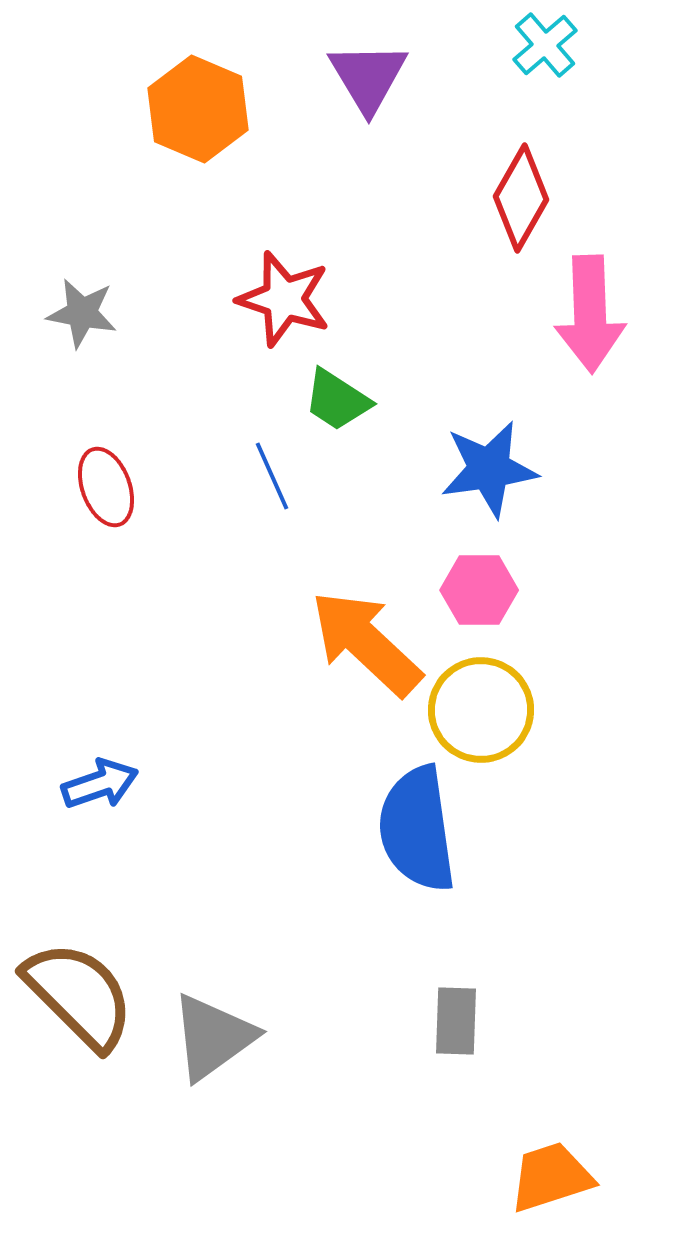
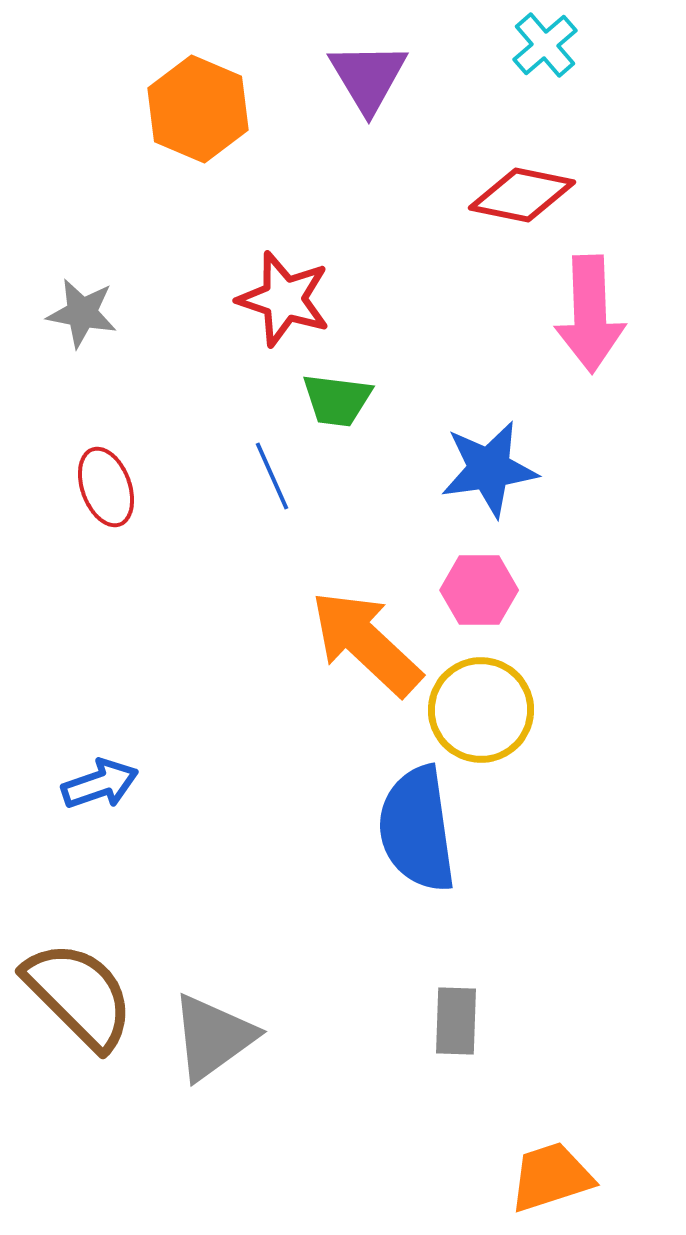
red diamond: moved 1 px right, 3 px up; rotated 72 degrees clockwise
green trapezoid: rotated 26 degrees counterclockwise
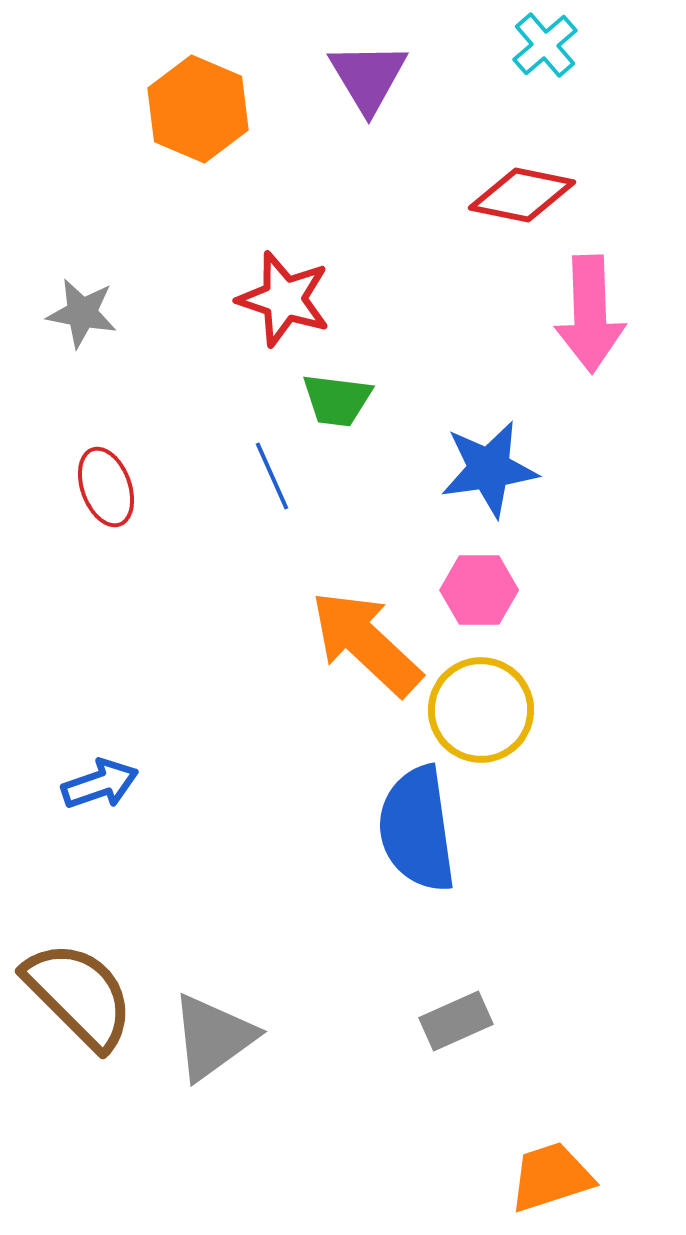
gray rectangle: rotated 64 degrees clockwise
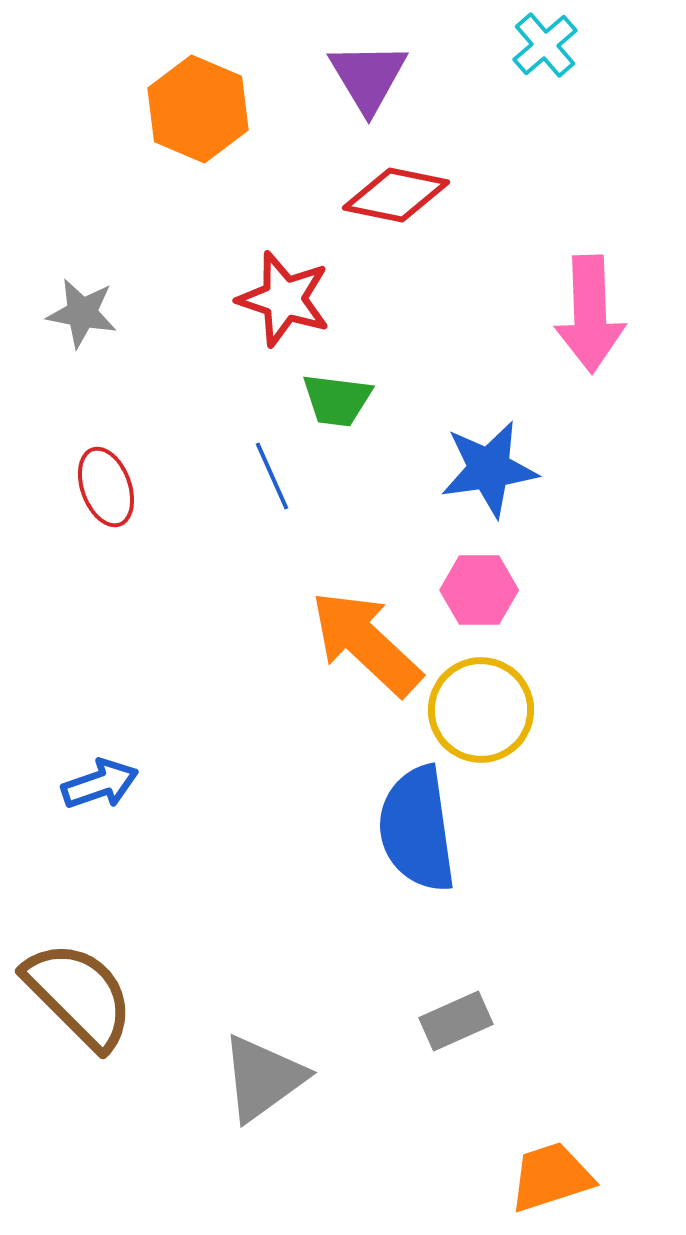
red diamond: moved 126 px left
gray triangle: moved 50 px right, 41 px down
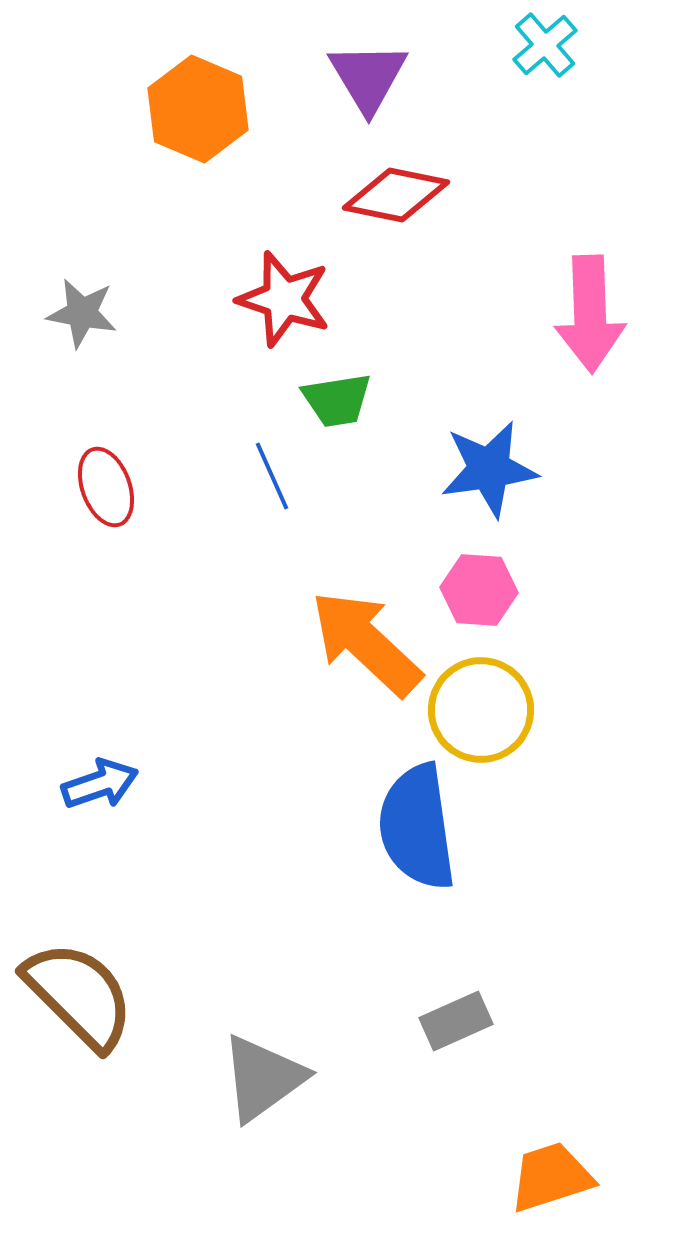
green trapezoid: rotated 16 degrees counterclockwise
pink hexagon: rotated 4 degrees clockwise
blue semicircle: moved 2 px up
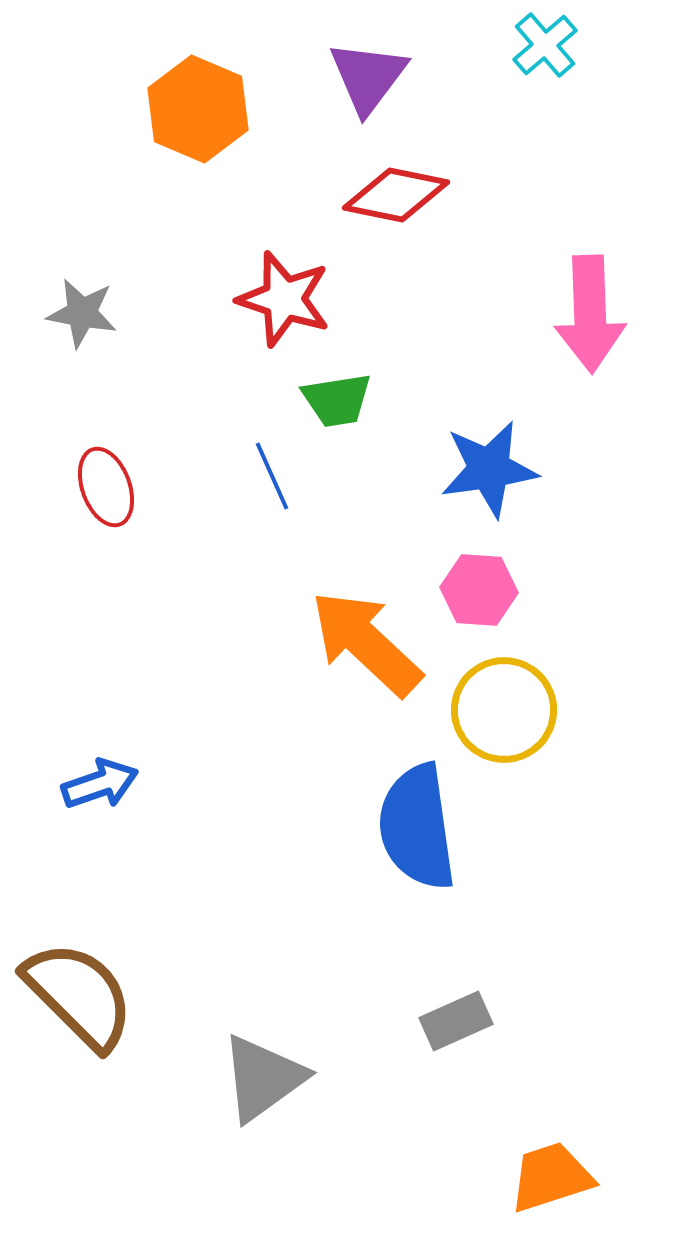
purple triangle: rotated 8 degrees clockwise
yellow circle: moved 23 px right
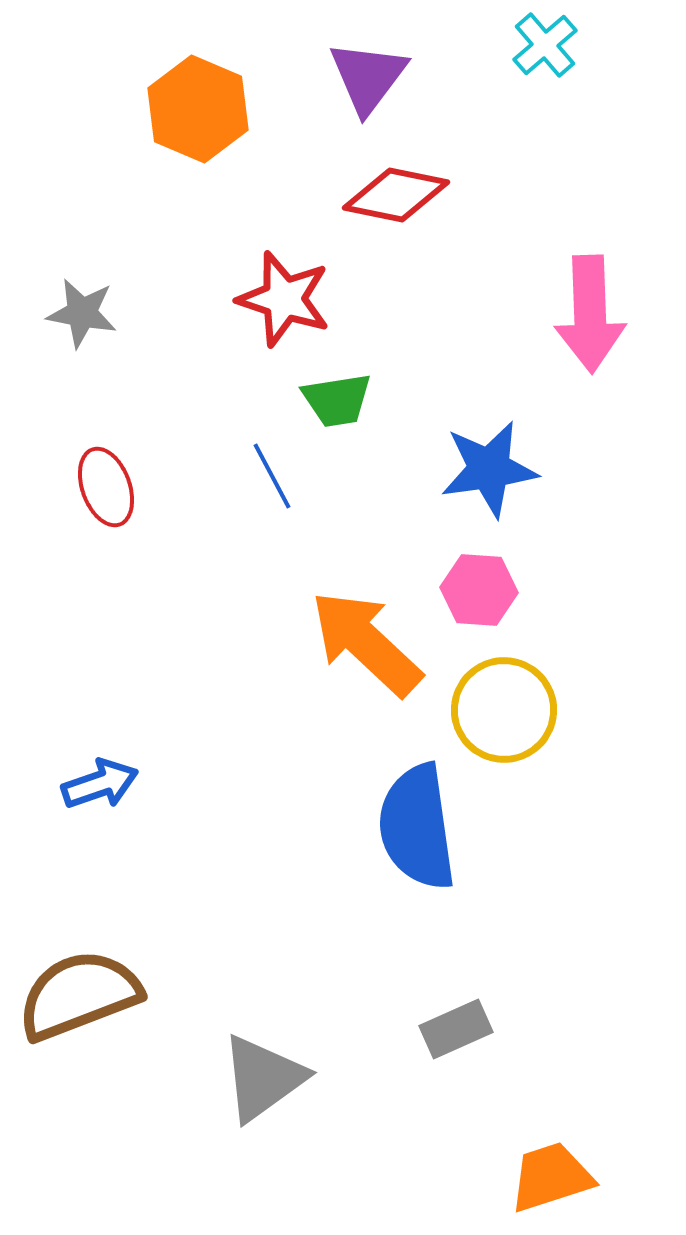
blue line: rotated 4 degrees counterclockwise
brown semicircle: rotated 66 degrees counterclockwise
gray rectangle: moved 8 px down
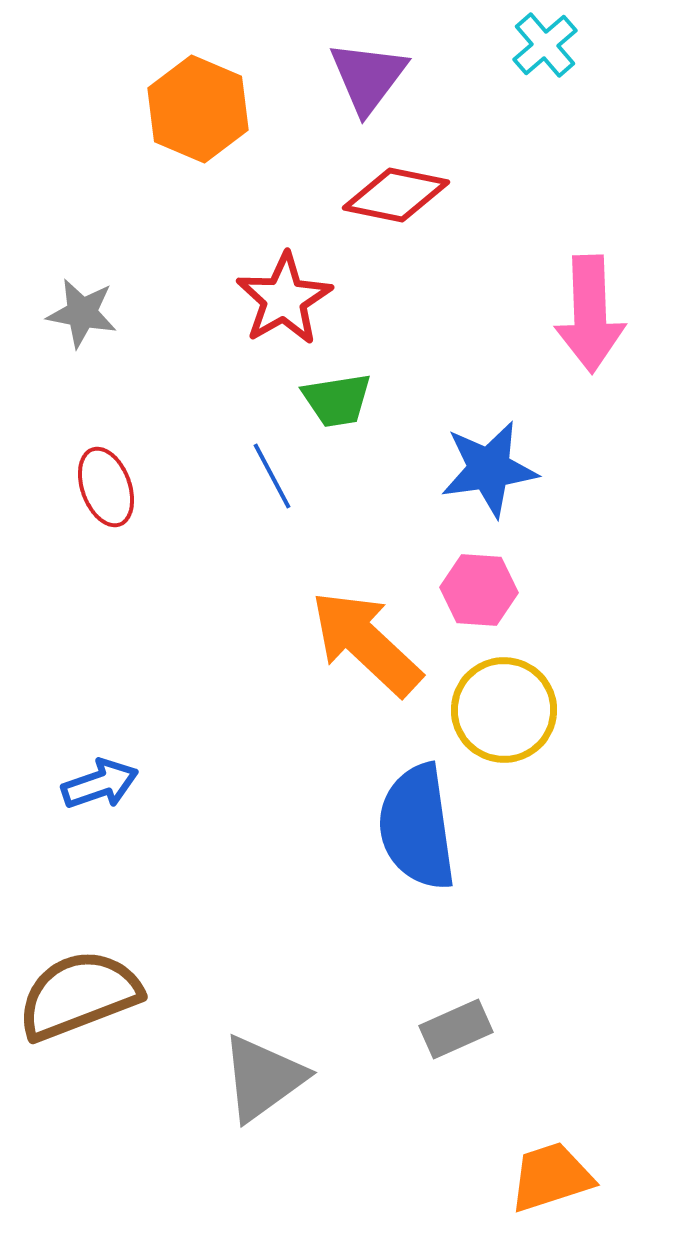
red star: rotated 24 degrees clockwise
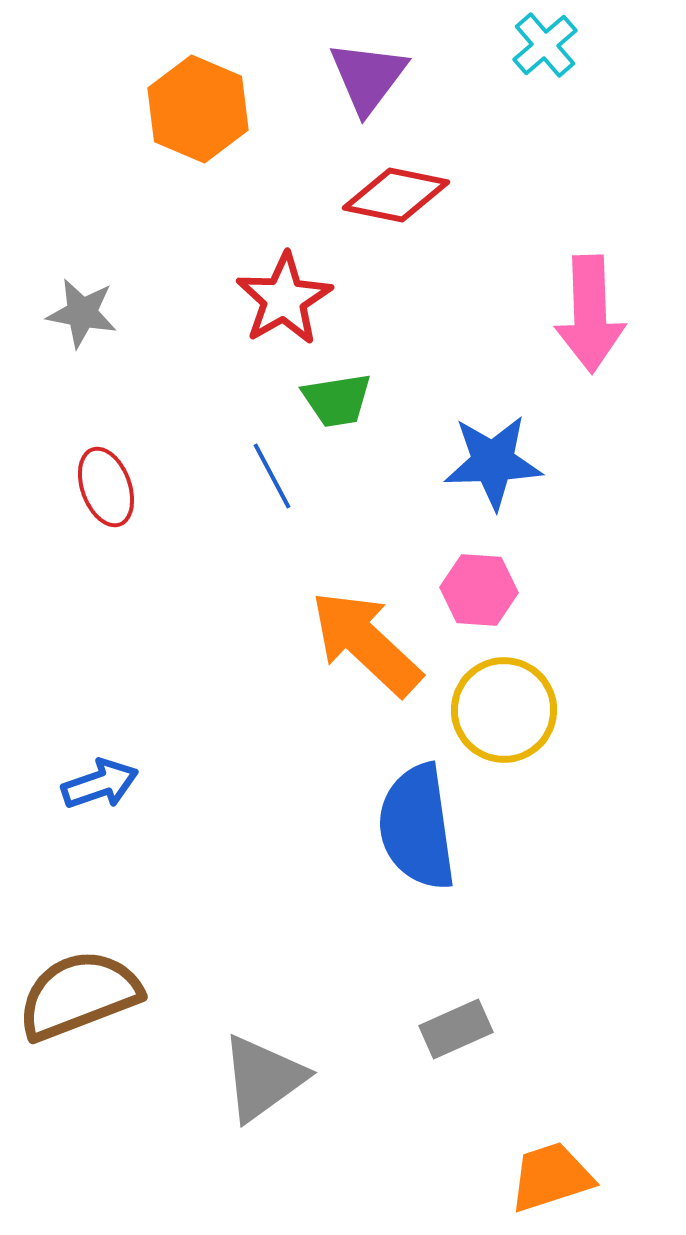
blue star: moved 4 px right, 7 px up; rotated 6 degrees clockwise
